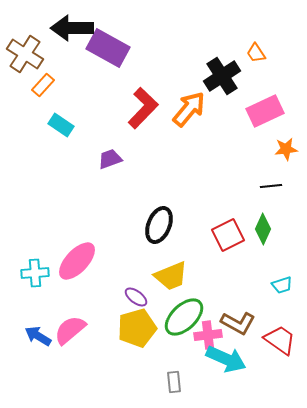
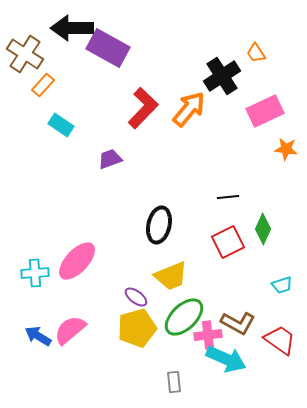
orange star: rotated 15 degrees clockwise
black line: moved 43 px left, 11 px down
black ellipse: rotated 9 degrees counterclockwise
red square: moved 7 px down
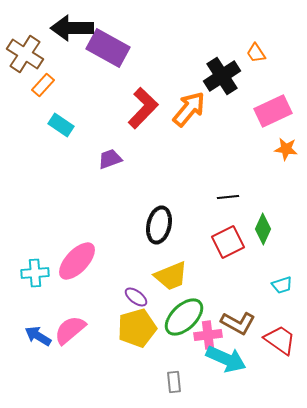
pink rectangle: moved 8 px right
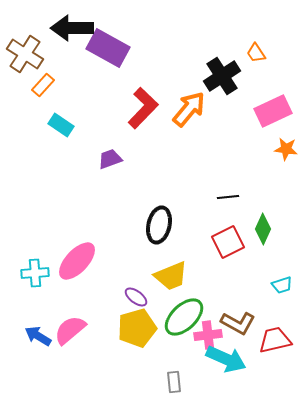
red trapezoid: moved 5 px left; rotated 48 degrees counterclockwise
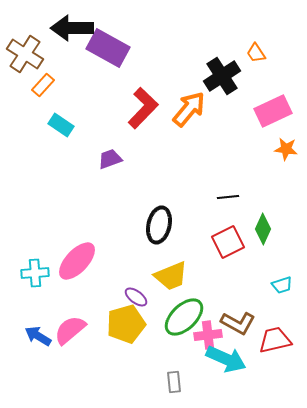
yellow pentagon: moved 11 px left, 4 px up
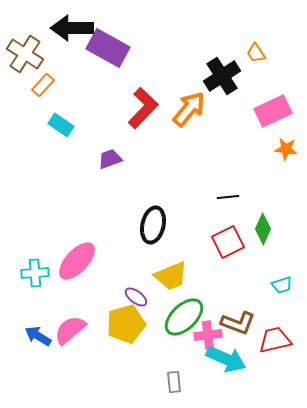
black ellipse: moved 6 px left
brown L-shape: rotated 8 degrees counterclockwise
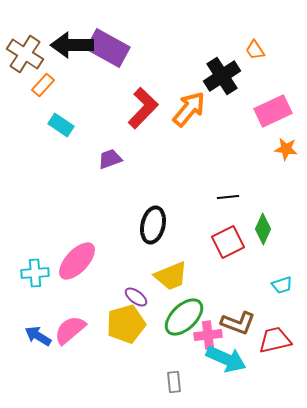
black arrow: moved 17 px down
orange trapezoid: moved 1 px left, 3 px up
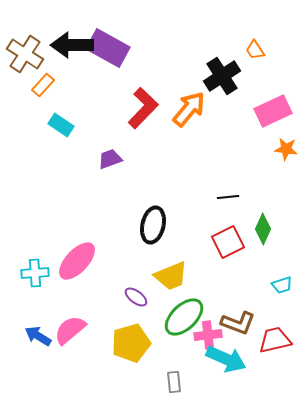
yellow pentagon: moved 5 px right, 19 px down
